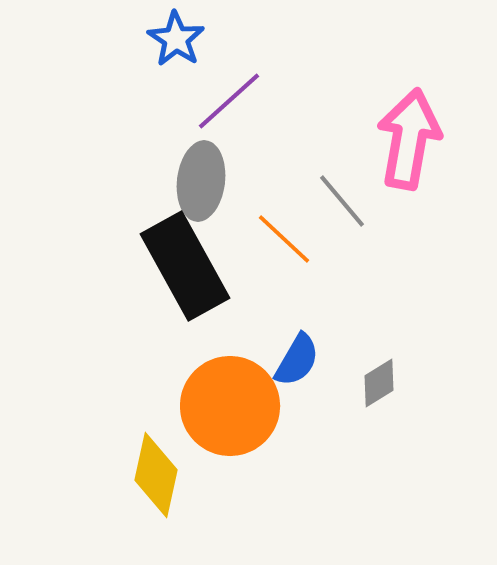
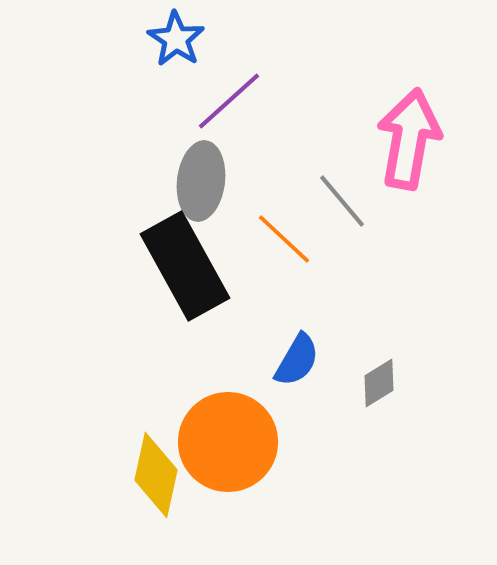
orange circle: moved 2 px left, 36 px down
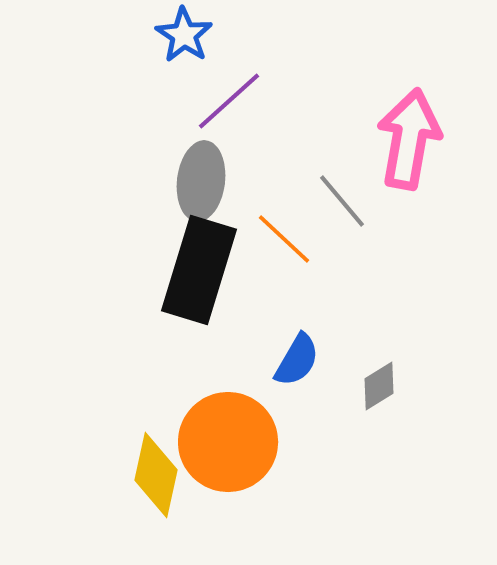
blue star: moved 8 px right, 4 px up
black rectangle: moved 14 px right, 4 px down; rotated 46 degrees clockwise
gray diamond: moved 3 px down
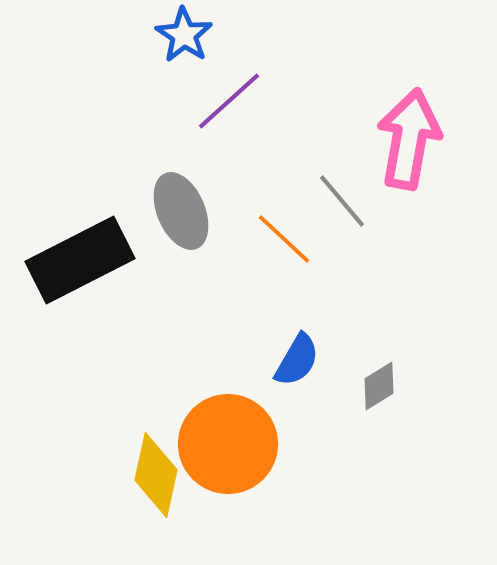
gray ellipse: moved 20 px left, 30 px down; rotated 30 degrees counterclockwise
black rectangle: moved 119 px left, 10 px up; rotated 46 degrees clockwise
orange circle: moved 2 px down
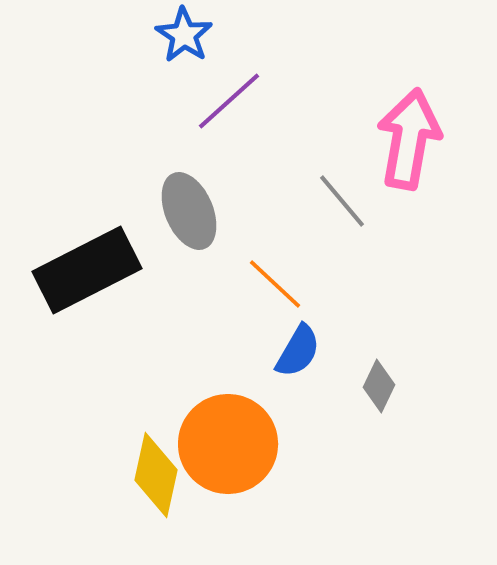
gray ellipse: moved 8 px right
orange line: moved 9 px left, 45 px down
black rectangle: moved 7 px right, 10 px down
blue semicircle: moved 1 px right, 9 px up
gray diamond: rotated 33 degrees counterclockwise
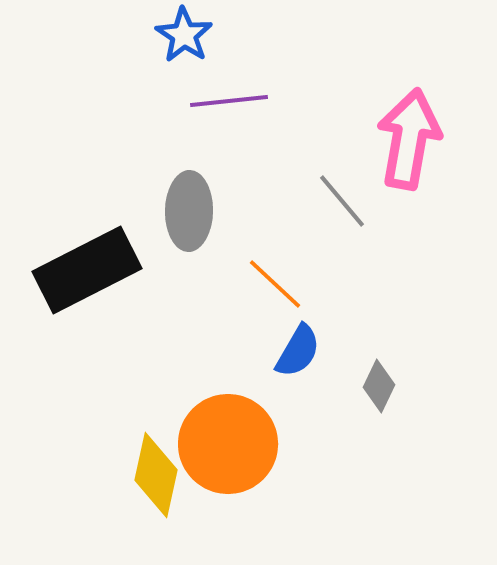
purple line: rotated 36 degrees clockwise
gray ellipse: rotated 24 degrees clockwise
